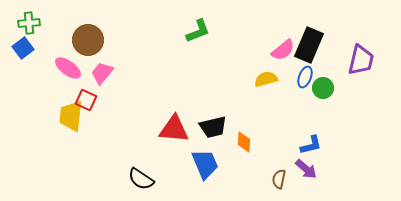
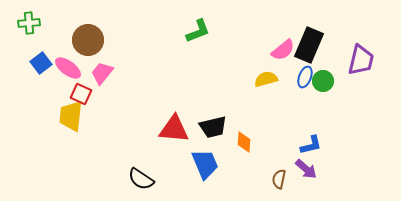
blue square: moved 18 px right, 15 px down
green circle: moved 7 px up
red square: moved 5 px left, 6 px up
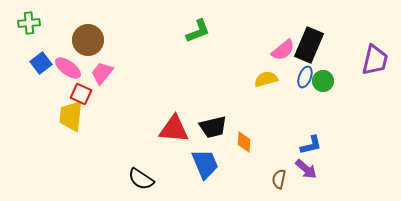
purple trapezoid: moved 14 px right
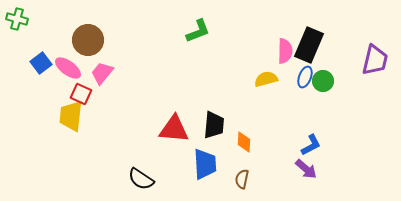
green cross: moved 12 px left, 4 px up; rotated 20 degrees clockwise
pink semicircle: moved 2 px right, 1 px down; rotated 50 degrees counterclockwise
black trapezoid: moved 1 px right, 2 px up; rotated 72 degrees counterclockwise
blue L-shape: rotated 15 degrees counterclockwise
blue trapezoid: rotated 20 degrees clockwise
brown semicircle: moved 37 px left
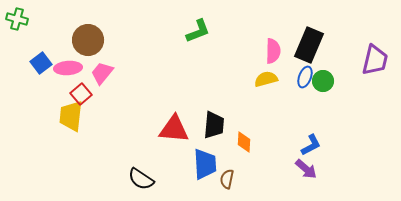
pink semicircle: moved 12 px left
pink ellipse: rotated 40 degrees counterclockwise
red square: rotated 25 degrees clockwise
brown semicircle: moved 15 px left
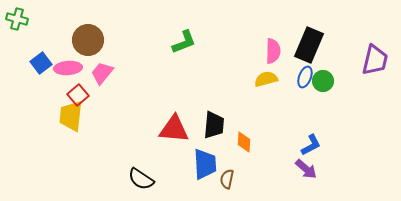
green L-shape: moved 14 px left, 11 px down
red square: moved 3 px left, 1 px down
